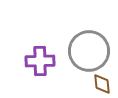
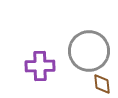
purple cross: moved 5 px down
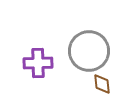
purple cross: moved 2 px left, 3 px up
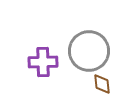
purple cross: moved 5 px right, 1 px up
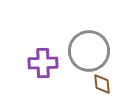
purple cross: moved 1 px down
